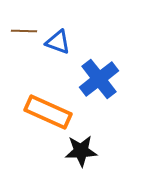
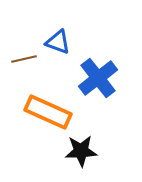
brown line: moved 28 px down; rotated 15 degrees counterclockwise
blue cross: moved 1 px left, 1 px up
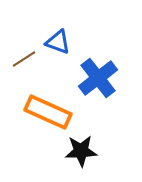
brown line: rotated 20 degrees counterclockwise
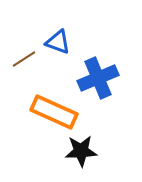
blue cross: rotated 15 degrees clockwise
orange rectangle: moved 6 px right
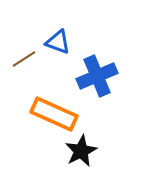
blue cross: moved 1 px left, 2 px up
orange rectangle: moved 2 px down
black star: rotated 24 degrees counterclockwise
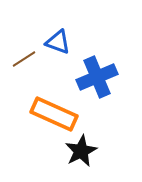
blue cross: moved 1 px down
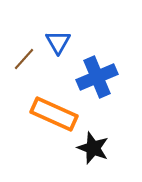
blue triangle: rotated 40 degrees clockwise
brown line: rotated 15 degrees counterclockwise
black star: moved 12 px right, 3 px up; rotated 24 degrees counterclockwise
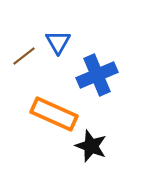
brown line: moved 3 px up; rotated 10 degrees clockwise
blue cross: moved 2 px up
black star: moved 2 px left, 2 px up
